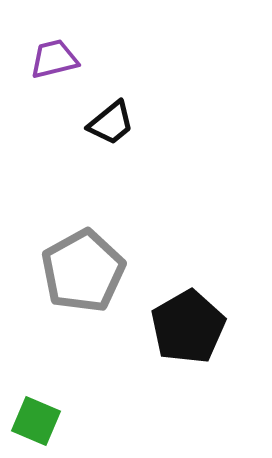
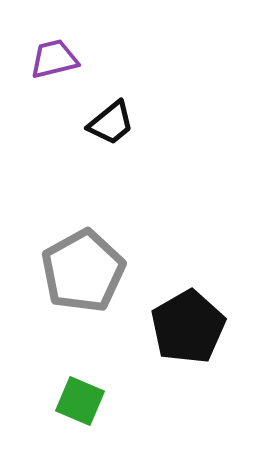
green square: moved 44 px right, 20 px up
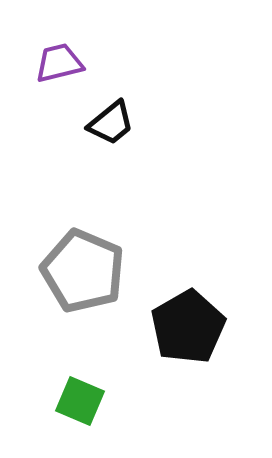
purple trapezoid: moved 5 px right, 4 px down
gray pentagon: rotated 20 degrees counterclockwise
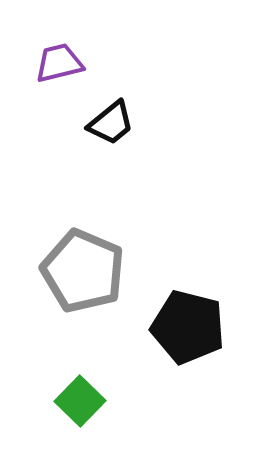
black pentagon: rotated 28 degrees counterclockwise
green square: rotated 21 degrees clockwise
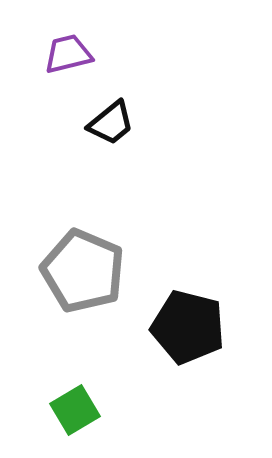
purple trapezoid: moved 9 px right, 9 px up
green square: moved 5 px left, 9 px down; rotated 15 degrees clockwise
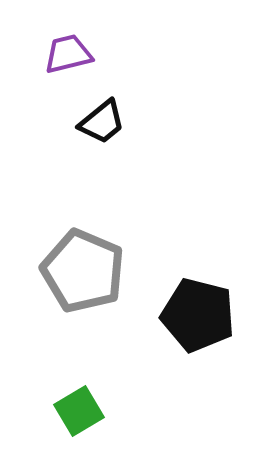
black trapezoid: moved 9 px left, 1 px up
black pentagon: moved 10 px right, 12 px up
green square: moved 4 px right, 1 px down
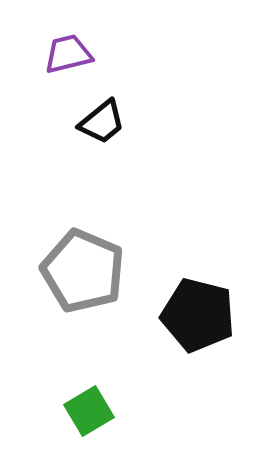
green square: moved 10 px right
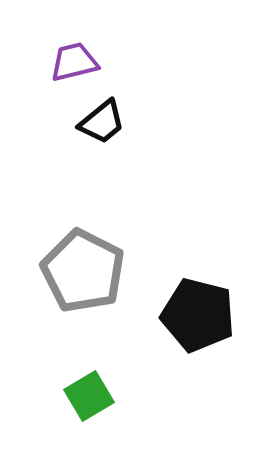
purple trapezoid: moved 6 px right, 8 px down
gray pentagon: rotated 4 degrees clockwise
green square: moved 15 px up
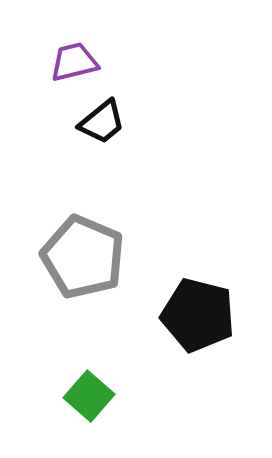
gray pentagon: moved 14 px up; rotated 4 degrees counterclockwise
green square: rotated 18 degrees counterclockwise
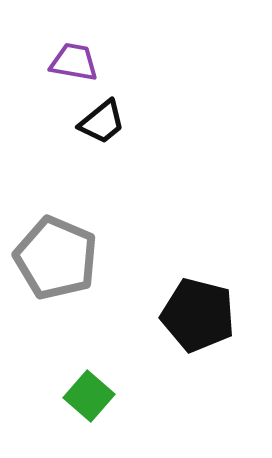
purple trapezoid: rotated 24 degrees clockwise
gray pentagon: moved 27 px left, 1 px down
